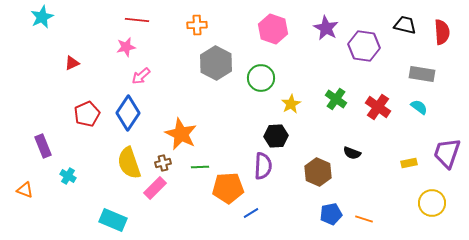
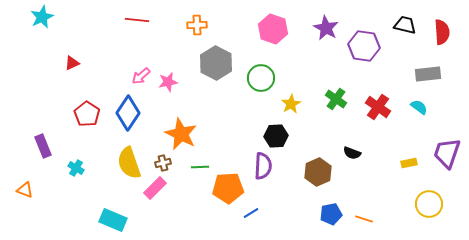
pink star: moved 42 px right, 35 px down
gray rectangle: moved 6 px right; rotated 15 degrees counterclockwise
red pentagon: rotated 15 degrees counterclockwise
brown hexagon: rotated 12 degrees clockwise
cyan cross: moved 8 px right, 8 px up
yellow circle: moved 3 px left, 1 px down
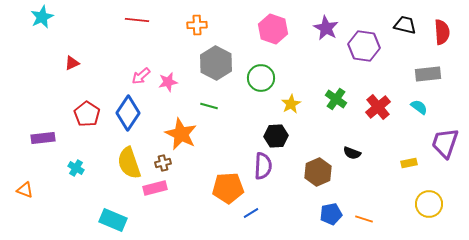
red cross: rotated 15 degrees clockwise
purple rectangle: moved 8 px up; rotated 75 degrees counterclockwise
purple trapezoid: moved 2 px left, 10 px up
green line: moved 9 px right, 61 px up; rotated 18 degrees clockwise
pink rectangle: rotated 30 degrees clockwise
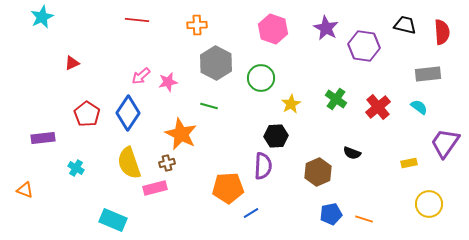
purple trapezoid: rotated 16 degrees clockwise
brown cross: moved 4 px right
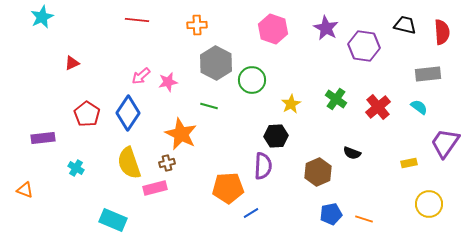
green circle: moved 9 px left, 2 px down
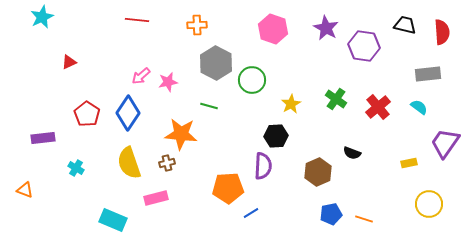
red triangle: moved 3 px left, 1 px up
orange star: rotated 20 degrees counterclockwise
pink rectangle: moved 1 px right, 10 px down
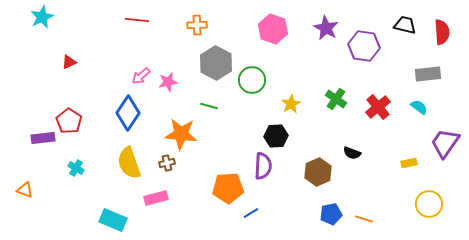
red pentagon: moved 18 px left, 7 px down
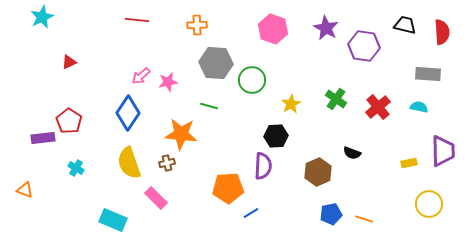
gray hexagon: rotated 24 degrees counterclockwise
gray rectangle: rotated 10 degrees clockwise
cyan semicircle: rotated 24 degrees counterclockwise
purple trapezoid: moved 2 px left, 8 px down; rotated 144 degrees clockwise
pink rectangle: rotated 60 degrees clockwise
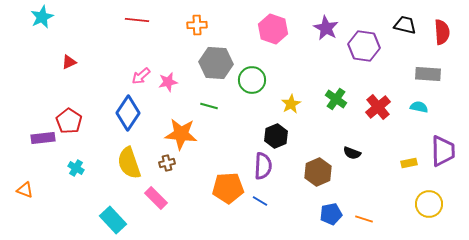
black hexagon: rotated 20 degrees counterclockwise
blue line: moved 9 px right, 12 px up; rotated 63 degrees clockwise
cyan rectangle: rotated 24 degrees clockwise
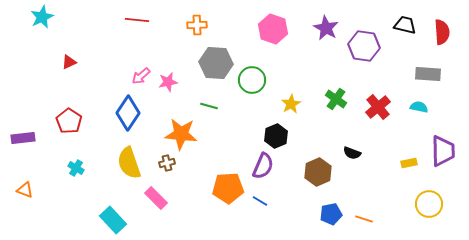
purple rectangle: moved 20 px left
purple semicircle: rotated 20 degrees clockwise
